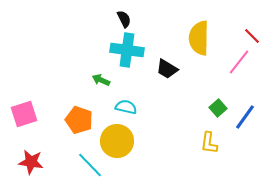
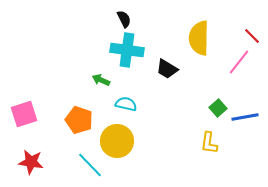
cyan semicircle: moved 3 px up
blue line: rotated 44 degrees clockwise
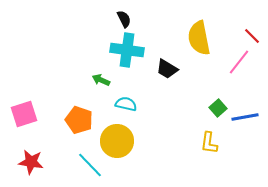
yellow semicircle: rotated 12 degrees counterclockwise
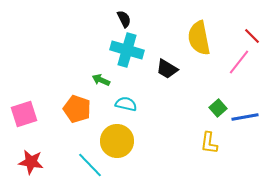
cyan cross: rotated 8 degrees clockwise
orange pentagon: moved 2 px left, 11 px up
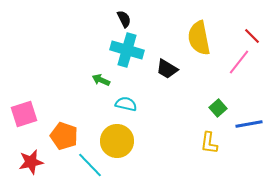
orange pentagon: moved 13 px left, 27 px down
blue line: moved 4 px right, 7 px down
red star: rotated 20 degrees counterclockwise
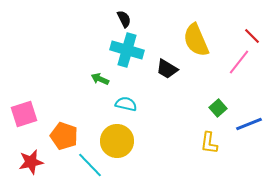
yellow semicircle: moved 3 px left, 2 px down; rotated 12 degrees counterclockwise
green arrow: moved 1 px left, 1 px up
blue line: rotated 12 degrees counterclockwise
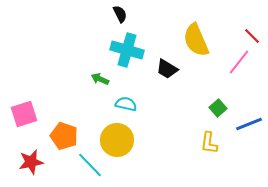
black semicircle: moved 4 px left, 5 px up
yellow circle: moved 1 px up
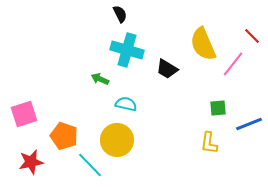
yellow semicircle: moved 7 px right, 4 px down
pink line: moved 6 px left, 2 px down
green square: rotated 36 degrees clockwise
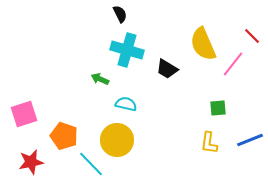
blue line: moved 1 px right, 16 px down
cyan line: moved 1 px right, 1 px up
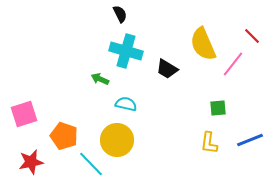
cyan cross: moved 1 px left, 1 px down
